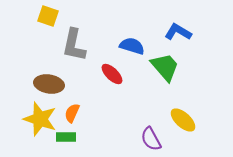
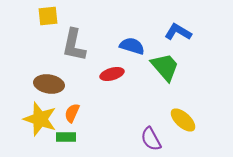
yellow square: rotated 25 degrees counterclockwise
red ellipse: rotated 60 degrees counterclockwise
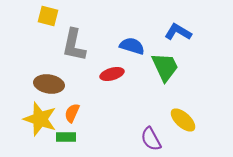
yellow square: rotated 20 degrees clockwise
green trapezoid: rotated 16 degrees clockwise
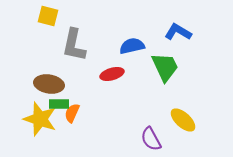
blue semicircle: rotated 30 degrees counterclockwise
green rectangle: moved 7 px left, 33 px up
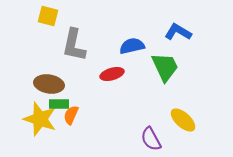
orange semicircle: moved 1 px left, 2 px down
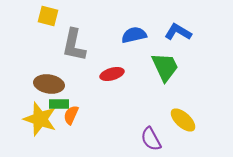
blue semicircle: moved 2 px right, 11 px up
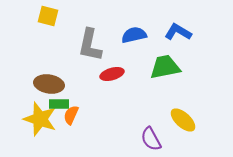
gray L-shape: moved 16 px right
green trapezoid: rotated 76 degrees counterclockwise
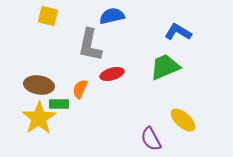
blue semicircle: moved 22 px left, 19 px up
green trapezoid: rotated 12 degrees counterclockwise
brown ellipse: moved 10 px left, 1 px down
orange semicircle: moved 9 px right, 26 px up
yellow star: moved 1 px left, 1 px up; rotated 20 degrees clockwise
